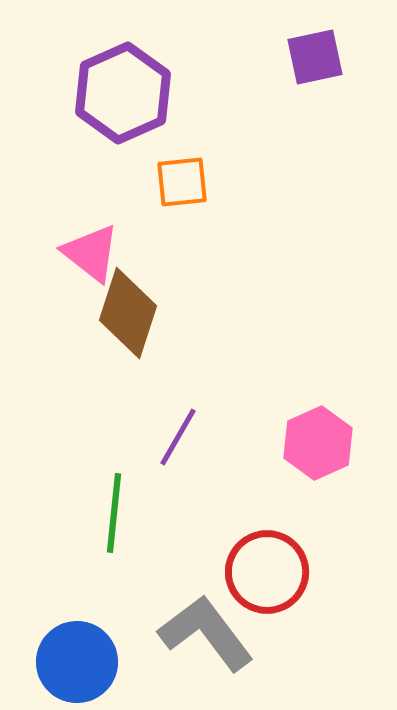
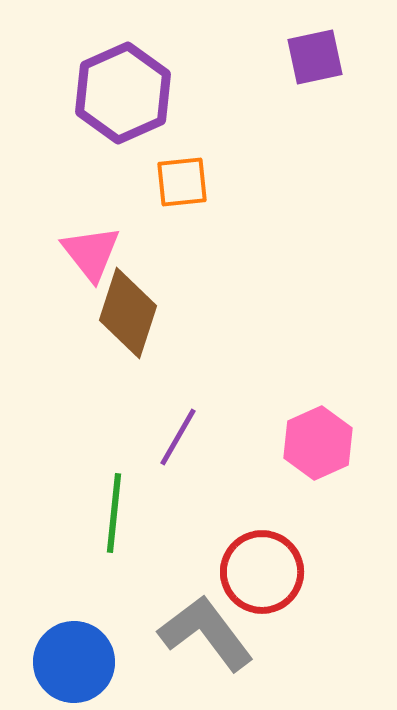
pink triangle: rotated 14 degrees clockwise
red circle: moved 5 px left
blue circle: moved 3 px left
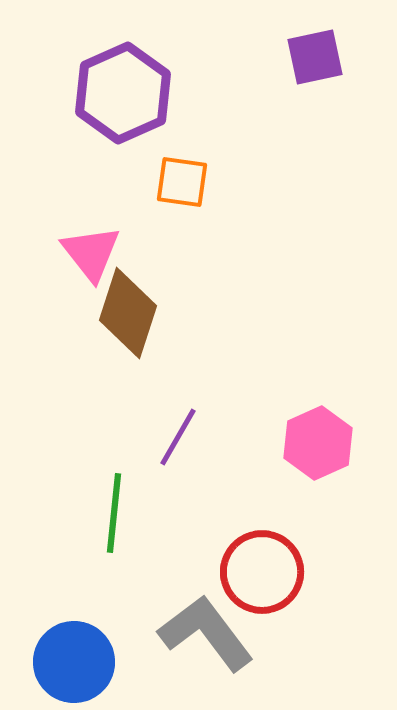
orange square: rotated 14 degrees clockwise
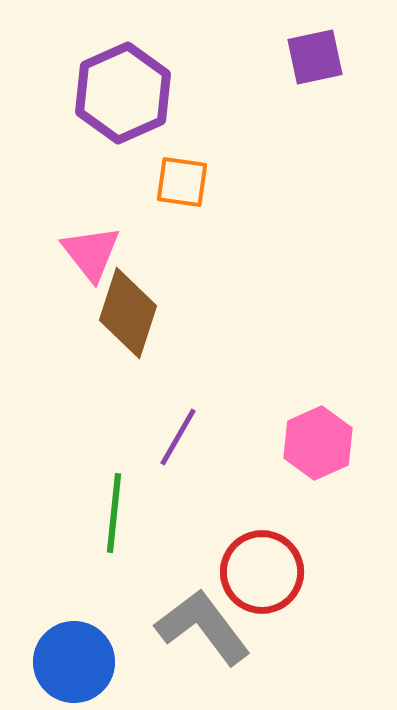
gray L-shape: moved 3 px left, 6 px up
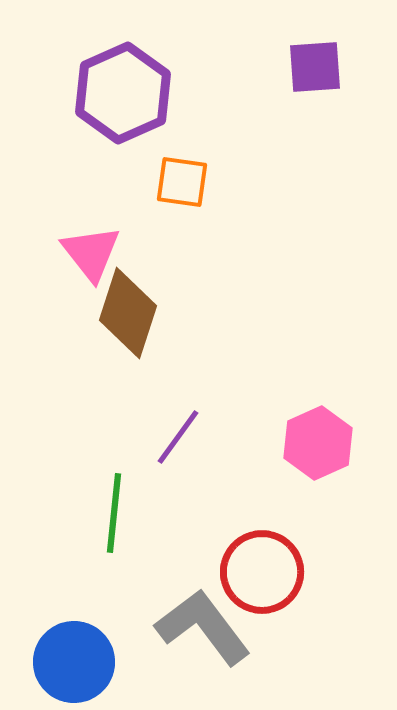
purple square: moved 10 px down; rotated 8 degrees clockwise
purple line: rotated 6 degrees clockwise
